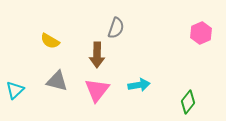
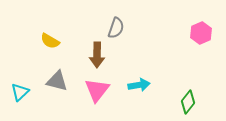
cyan triangle: moved 5 px right, 2 px down
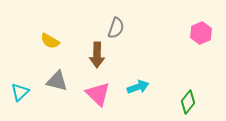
cyan arrow: moved 1 px left, 2 px down; rotated 10 degrees counterclockwise
pink triangle: moved 1 px right, 4 px down; rotated 24 degrees counterclockwise
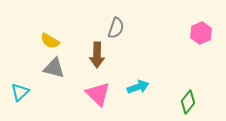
gray triangle: moved 3 px left, 13 px up
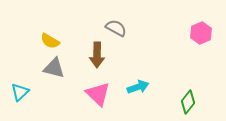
gray semicircle: rotated 80 degrees counterclockwise
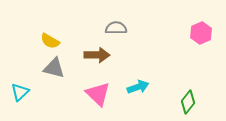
gray semicircle: rotated 30 degrees counterclockwise
brown arrow: rotated 90 degrees counterclockwise
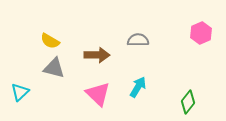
gray semicircle: moved 22 px right, 12 px down
cyan arrow: rotated 40 degrees counterclockwise
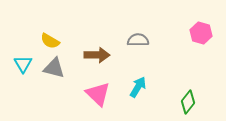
pink hexagon: rotated 20 degrees counterclockwise
cyan triangle: moved 3 px right, 28 px up; rotated 18 degrees counterclockwise
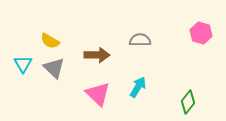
gray semicircle: moved 2 px right
gray triangle: rotated 30 degrees clockwise
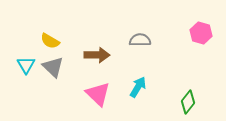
cyan triangle: moved 3 px right, 1 px down
gray triangle: moved 1 px left, 1 px up
